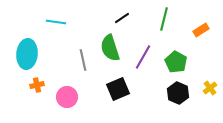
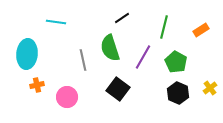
green line: moved 8 px down
black square: rotated 30 degrees counterclockwise
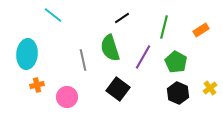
cyan line: moved 3 px left, 7 px up; rotated 30 degrees clockwise
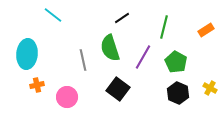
orange rectangle: moved 5 px right
yellow cross: rotated 24 degrees counterclockwise
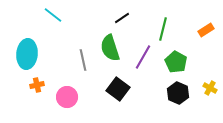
green line: moved 1 px left, 2 px down
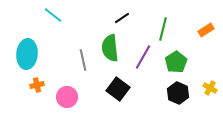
green semicircle: rotated 12 degrees clockwise
green pentagon: rotated 10 degrees clockwise
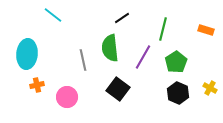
orange rectangle: rotated 49 degrees clockwise
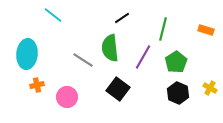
gray line: rotated 45 degrees counterclockwise
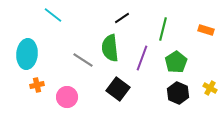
purple line: moved 1 px left, 1 px down; rotated 10 degrees counterclockwise
